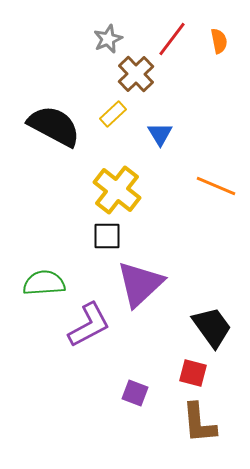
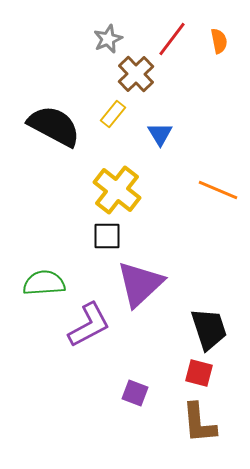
yellow rectangle: rotated 8 degrees counterclockwise
orange line: moved 2 px right, 4 px down
black trapezoid: moved 3 px left, 2 px down; rotated 18 degrees clockwise
red square: moved 6 px right
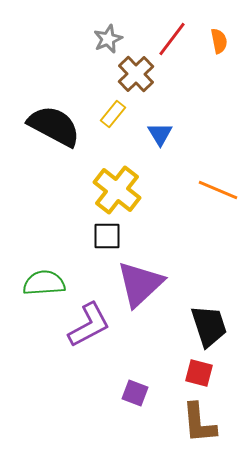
black trapezoid: moved 3 px up
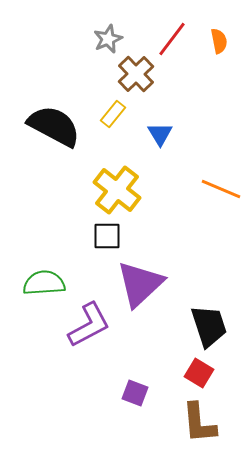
orange line: moved 3 px right, 1 px up
red square: rotated 16 degrees clockwise
